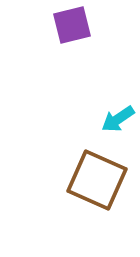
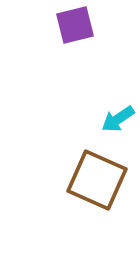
purple square: moved 3 px right
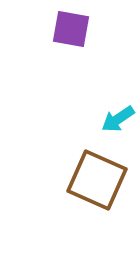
purple square: moved 4 px left, 4 px down; rotated 24 degrees clockwise
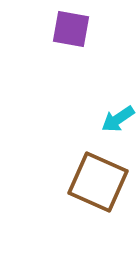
brown square: moved 1 px right, 2 px down
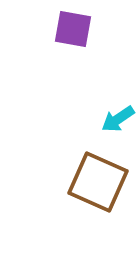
purple square: moved 2 px right
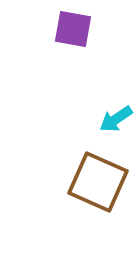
cyan arrow: moved 2 px left
